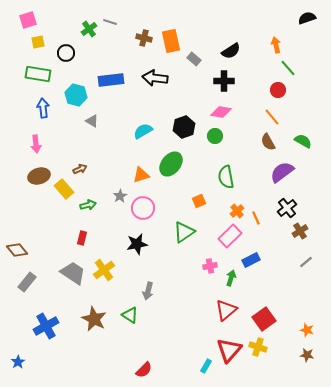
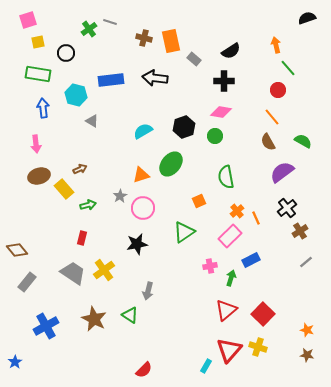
red square at (264, 319): moved 1 px left, 5 px up; rotated 10 degrees counterclockwise
blue star at (18, 362): moved 3 px left
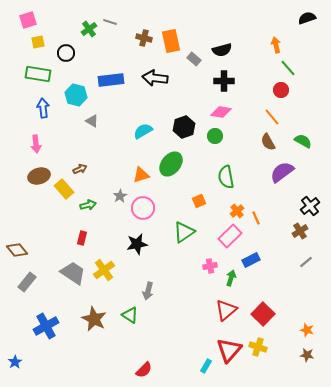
black semicircle at (231, 51): moved 9 px left, 1 px up; rotated 18 degrees clockwise
red circle at (278, 90): moved 3 px right
black cross at (287, 208): moved 23 px right, 2 px up
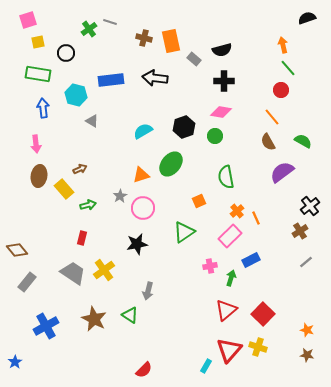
orange arrow at (276, 45): moved 7 px right
brown ellipse at (39, 176): rotated 65 degrees counterclockwise
